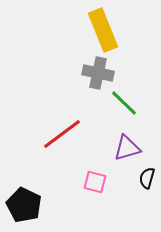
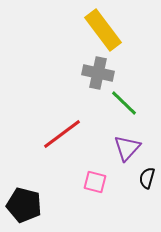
yellow rectangle: rotated 15 degrees counterclockwise
purple triangle: rotated 32 degrees counterclockwise
black pentagon: rotated 12 degrees counterclockwise
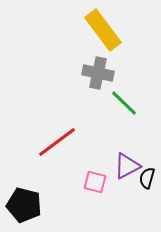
red line: moved 5 px left, 8 px down
purple triangle: moved 18 px down; rotated 20 degrees clockwise
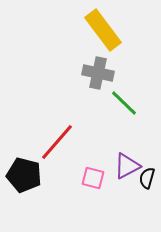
red line: rotated 12 degrees counterclockwise
pink square: moved 2 px left, 4 px up
black pentagon: moved 30 px up
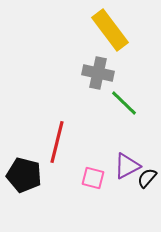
yellow rectangle: moved 7 px right
red line: rotated 27 degrees counterclockwise
black semicircle: rotated 25 degrees clockwise
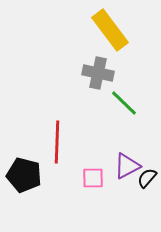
red line: rotated 12 degrees counterclockwise
pink square: rotated 15 degrees counterclockwise
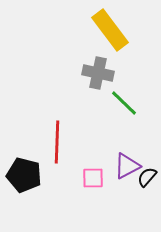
black semicircle: moved 1 px up
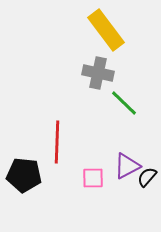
yellow rectangle: moved 4 px left
black pentagon: rotated 8 degrees counterclockwise
